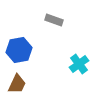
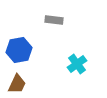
gray rectangle: rotated 12 degrees counterclockwise
cyan cross: moved 2 px left
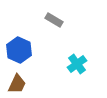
gray rectangle: rotated 24 degrees clockwise
blue hexagon: rotated 25 degrees counterclockwise
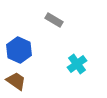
brown trapezoid: moved 1 px left, 3 px up; rotated 80 degrees counterclockwise
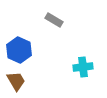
cyan cross: moved 6 px right, 3 px down; rotated 30 degrees clockwise
brown trapezoid: rotated 25 degrees clockwise
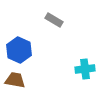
cyan cross: moved 2 px right, 2 px down
brown trapezoid: moved 1 px left, 1 px up; rotated 50 degrees counterclockwise
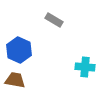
cyan cross: moved 2 px up; rotated 12 degrees clockwise
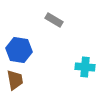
blue hexagon: rotated 15 degrees counterclockwise
brown trapezoid: rotated 70 degrees clockwise
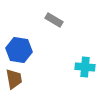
brown trapezoid: moved 1 px left, 1 px up
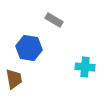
blue hexagon: moved 10 px right, 2 px up
